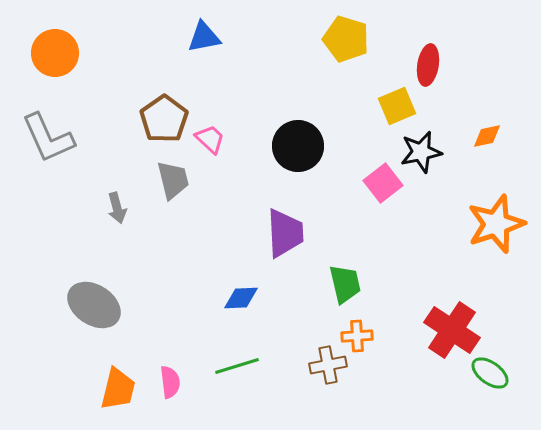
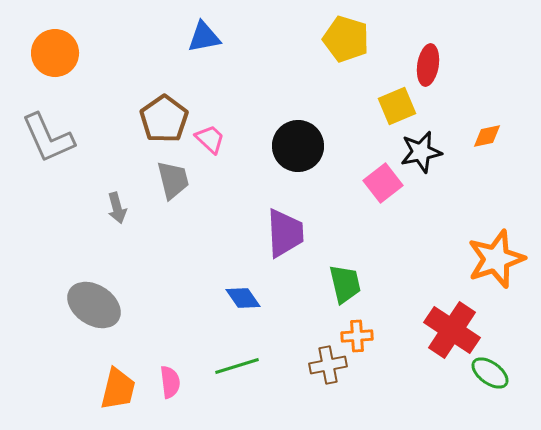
orange star: moved 35 px down
blue diamond: moved 2 px right; rotated 57 degrees clockwise
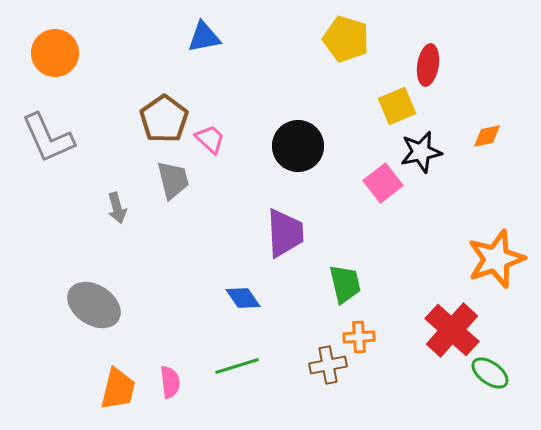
red cross: rotated 8 degrees clockwise
orange cross: moved 2 px right, 1 px down
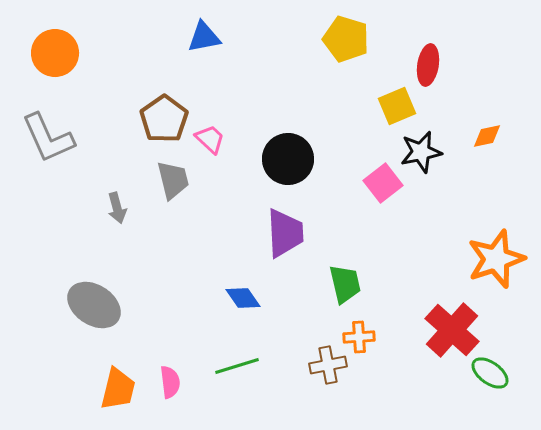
black circle: moved 10 px left, 13 px down
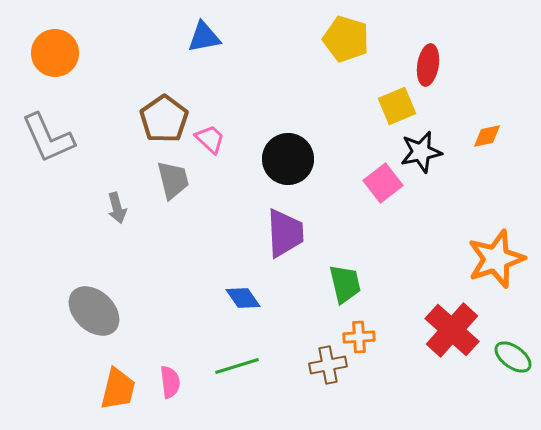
gray ellipse: moved 6 px down; rotated 10 degrees clockwise
green ellipse: moved 23 px right, 16 px up
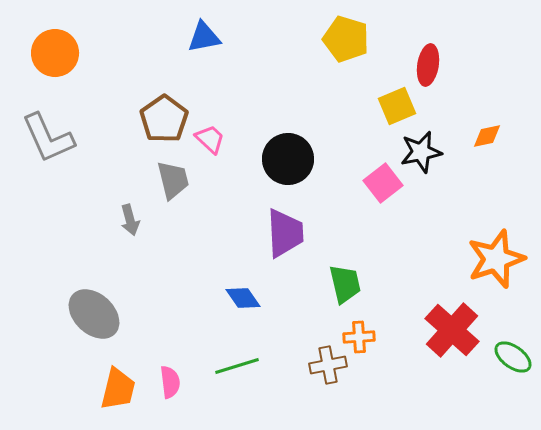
gray arrow: moved 13 px right, 12 px down
gray ellipse: moved 3 px down
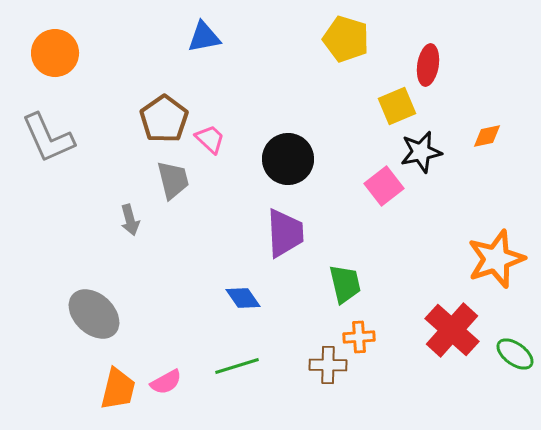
pink square: moved 1 px right, 3 px down
green ellipse: moved 2 px right, 3 px up
brown cross: rotated 12 degrees clockwise
pink semicircle: moved 4 px left; rotated 68 degrees clockwise
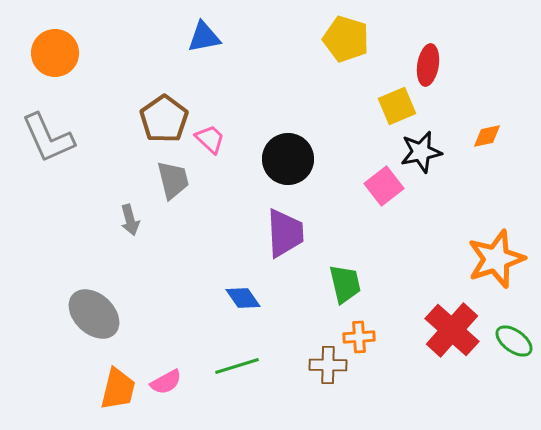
green ellipse: moved 1 px left, 13 px up
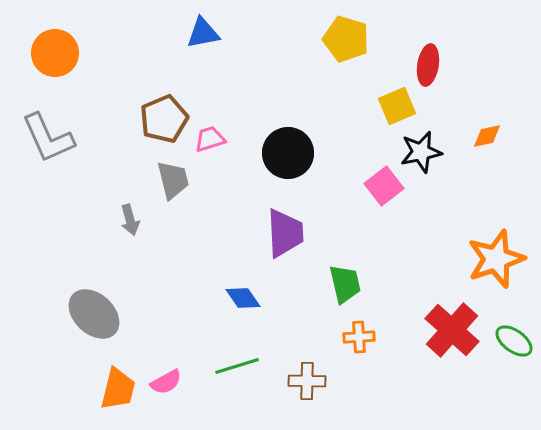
blue triangle: moved 1 px left, 4 px up
brown pentagon: rotated 12 degrees clockwise
pink trapezoid: rotated 60 degrees counterclockwise
black circle: moved 6 px up
brown cross: moved 21 px left, 16 px down
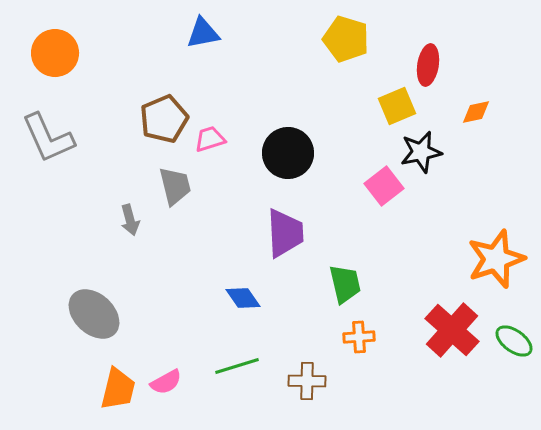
orange diamond: moved 11 px left, 24 px up
gray trapezoid: moved 2 px right, 6 px down
